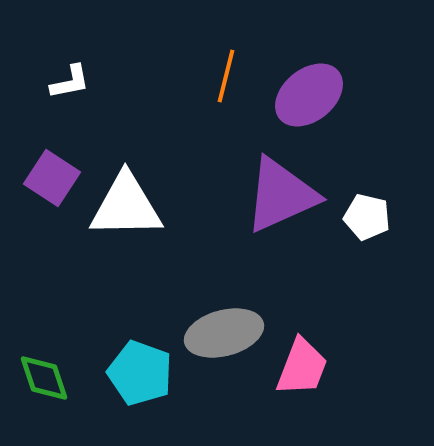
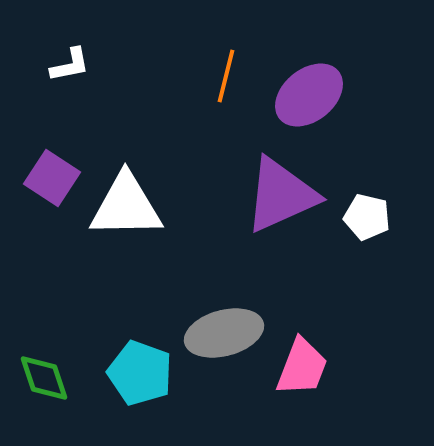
white L-shape: moved 17 px up
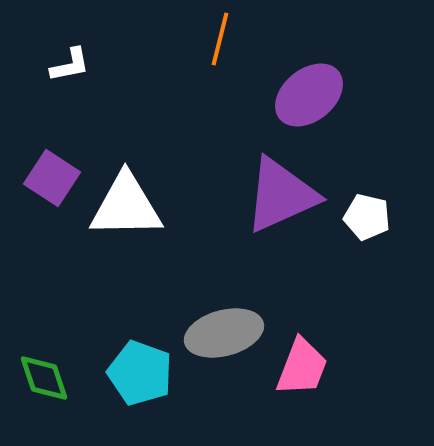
orange line: moved 6 px left, 37 px up
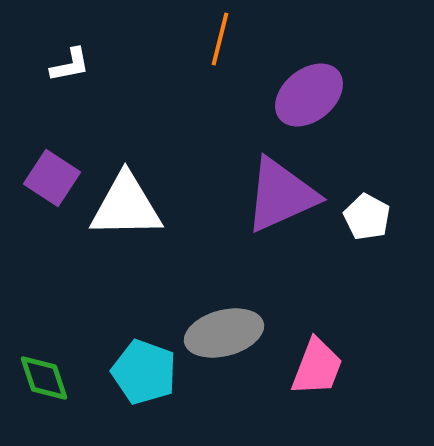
white pentagon: rotated 15 degrees clockwise
pink trapezoid: moved 15 px right
cyan pentagon: moved 4 px right, 1 px up
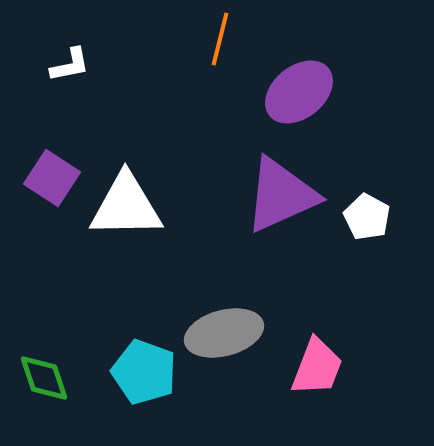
purple ellipse: moved 10 px left, 3 px up
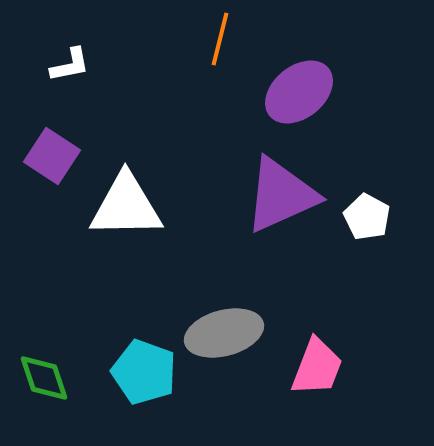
purple square: moved 22 px up
